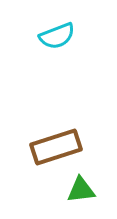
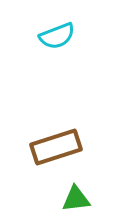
green triangle: moved 5 px left, 9 px down
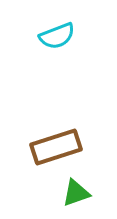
green triangle: moved 6 px up; rotated 12 degrees counterclockwise
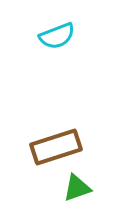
green triangle: moved 1 px right, 5 px up
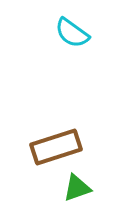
cyan semicircle: moved 15 px right, 3 px up; rotated 57 degrees clockwise
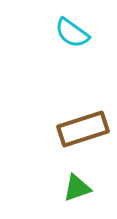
brown rectangle: moved 27 px right, 18 px up
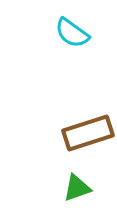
brown rectangle: moved 5 px right, 4 px down
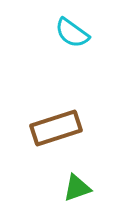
brown rectangle: moved 32 px left, 5 px up
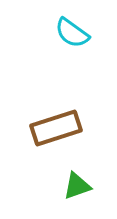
green triangle: moved 2 px up
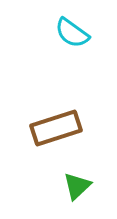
green triangle: rotated 24 degrees counterclockwise
